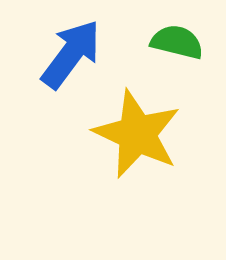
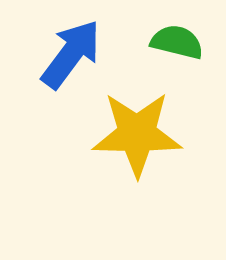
yellow star: rotated 24 degrees counterclockwise
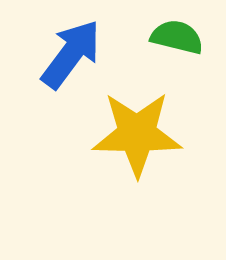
green semicircle: moved 5 px up
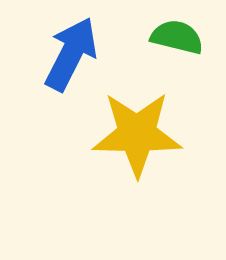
blue arrow: rotated 10 degrees counterclockwise
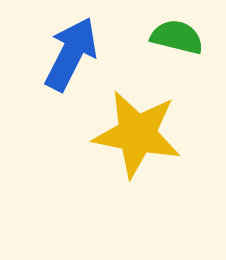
yellow star: rotated 10 degrees clockwise
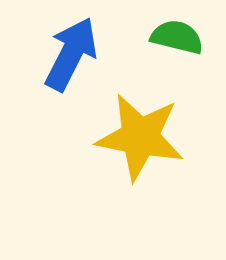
yellow star: moved 3 px right, 3 px down
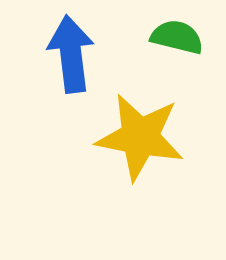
blue arrow: rotated 34 degrees counterclockwise
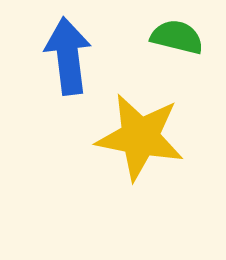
blue arrow: moved 3 px left, 2 px down
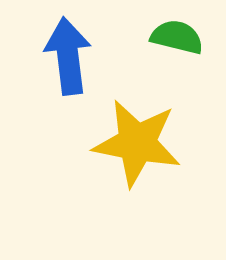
yellow star: moved 3 px left, 6 px down
